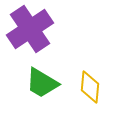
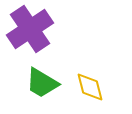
yellow diamond: rotated 20 degrees counterclockwise
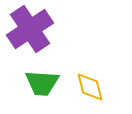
green trapezoid: rotated 27 degrees counterclockwise
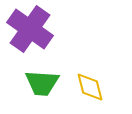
purple cross: rotated 21 degrees counterclockwise
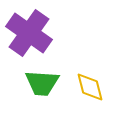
purple cross: moved 1 px left, 4 px down
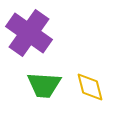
green trapezoid: moved 2 px right, 2 px down
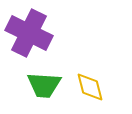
purple cross: rotated 9 degrees counterclockwise
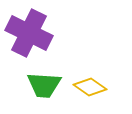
yellow diamond: rotated 40 degrees counterclockwise
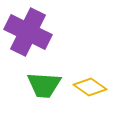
purple cross: moved 1 px left, 1 px up
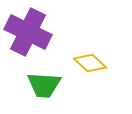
yellow diamond: moved 24 px up; rotated 8 degrees clockwise
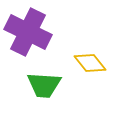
yellow diamond: rotated 8 degrees clockwise
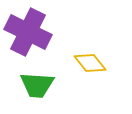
green trapezoid: moved 7 px left
